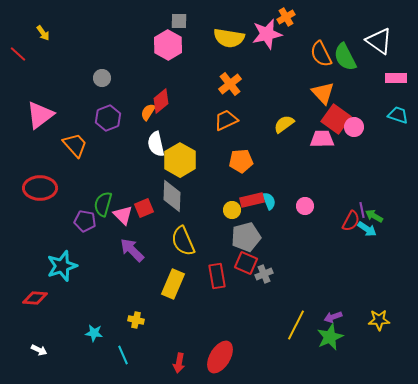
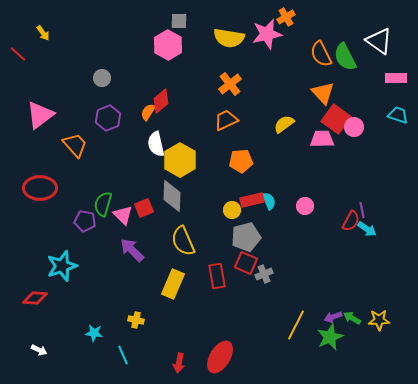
green arrow at (374, 216): moved 22 px left, 102 px down
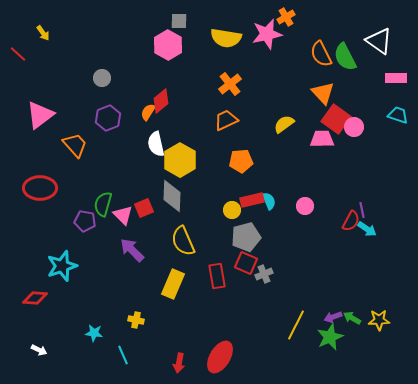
yellow semicircle at (229, 38): moved 3 px left
